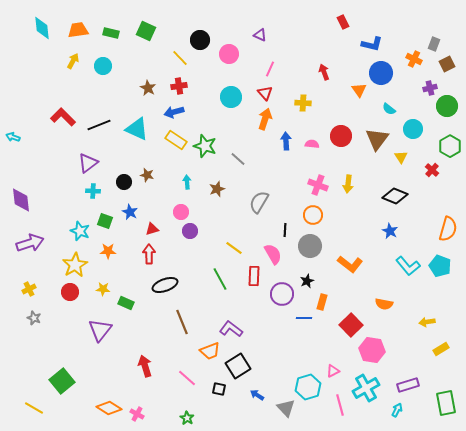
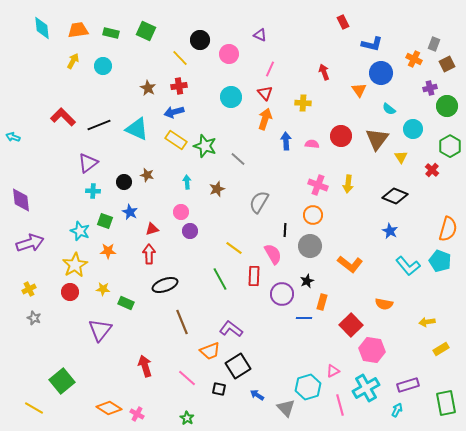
cyan pentagon at (440, 266): moved 5 px up
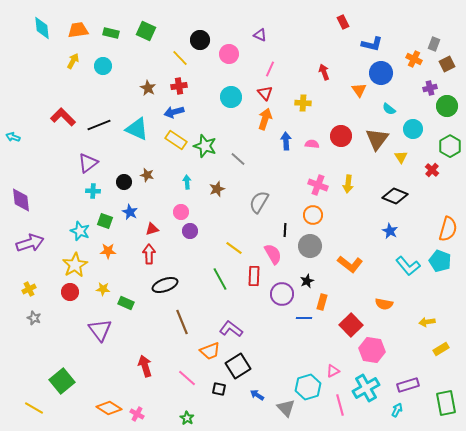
purple triangle at (100, 330): rotated 15 degrees counterclockwise
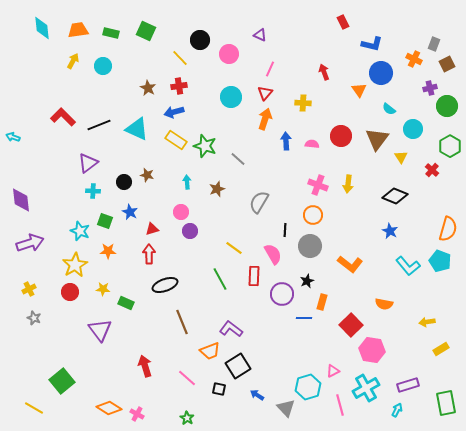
red triangle at (265, 93): rotated 21 degrees clockwise
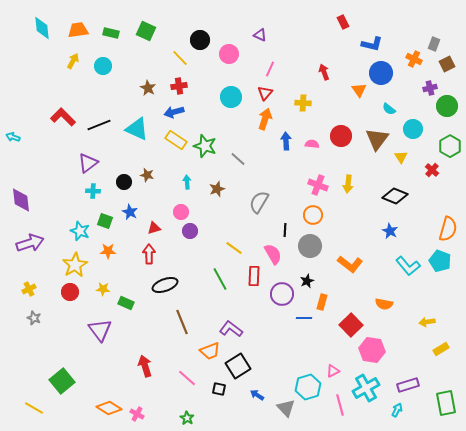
red triangle at (152, 229): moved 2 px right, 1 px up
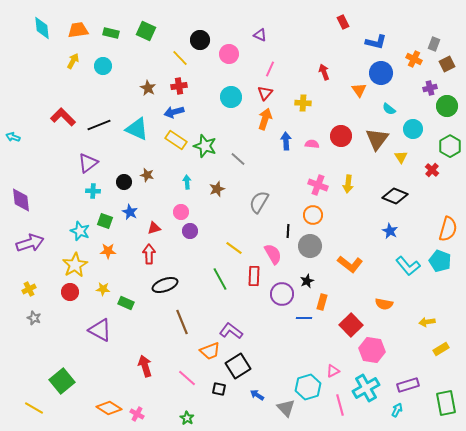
blue L-shape at (372, 44): moved 4 px right, 2 px up
black line at (285, 230): moved 3 px right, 1 px down
purple L-shape at (231, 329): moved 2 px down
purple triangle at (100, 330): rotated 25 degrees counterclockwise
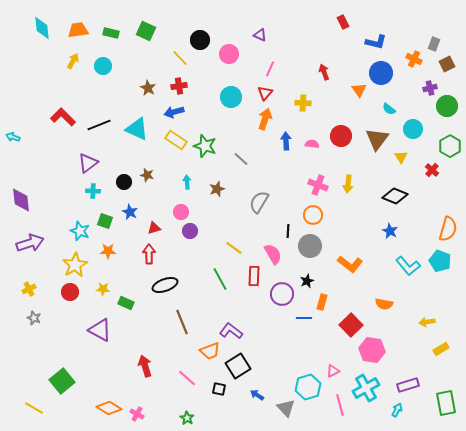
gray line at (238, 159): moved 3 px right
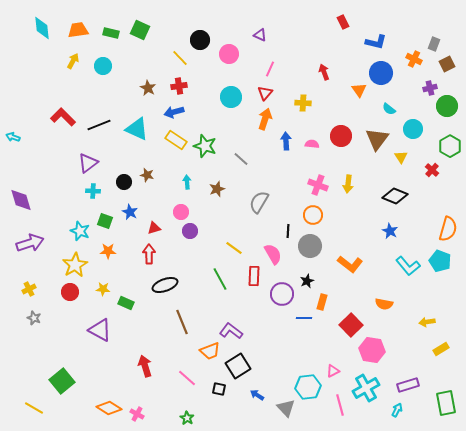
green square at (146, 31): moved 6 px left, 1 px up
purple diamond at (21, 200): rotated 10 degrees counterclockwise
cyan hexagon at (308, 387): rotated 10 degrees clockwise
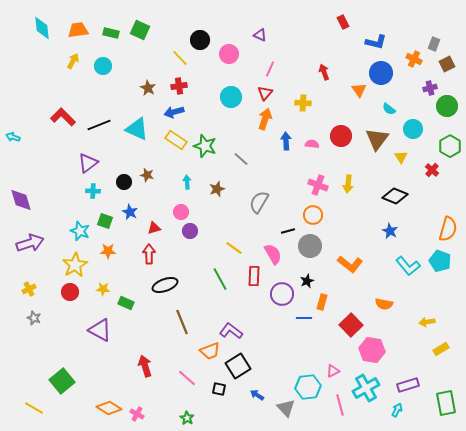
black line at (288, 231): rotated 72 degrees clockwise
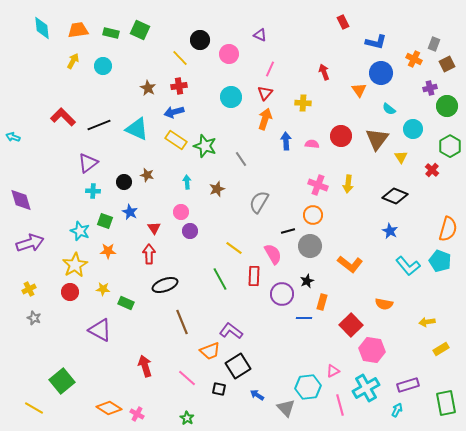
gray line at (241, 159): rotated 14 degrees clockwise
red triangle at (154, 228): rotated 48 degrees counterclockwise
